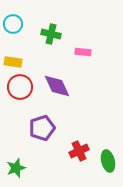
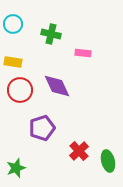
pink rectangle: moved 1 px down
red circle: moved 3 px down
red cross: rotated 18 degrees counterclockwise
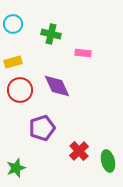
yellow rectangle: rotated 24 degrees counterclockwise
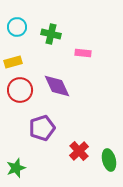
cyan circle: moved 4 px right, 3 px down
green ellipse: moved 1 px right, 1 px up
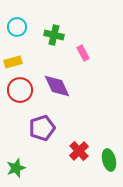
green cross: moved 3 px right, 1 px down
pink rectangle: rotated 56 degrees clockwise
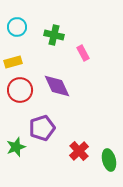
green star: moved 21 px up
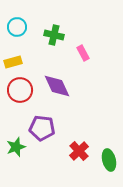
purple pentagon: rotated 25 degrees clockwise
